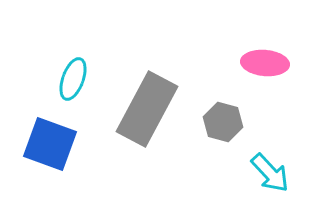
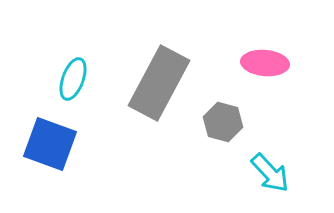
gray rectangle: moved 12 px right, 26 px up
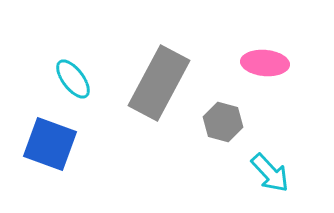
cyan ellipse: rotated 57 degrees counterclockwise
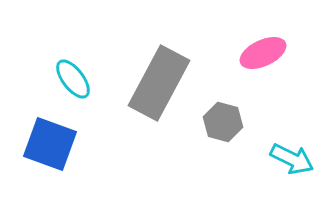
pink ellipse: moved 2 px left, 10 px up; rotated 30 degrees counterclockwise
cyan arrow: moved 22 px right, 14 px up; rotated 21 degrees counterclockwise
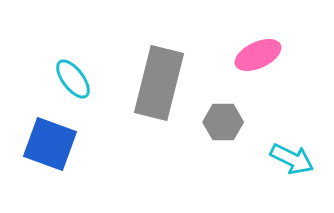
pink ellipse: moved 5 px left, 2 px down
gray rectangle: rotated 14 degrees counterclockwise
gray hexagon: rotated 15 degrees counterclockwise
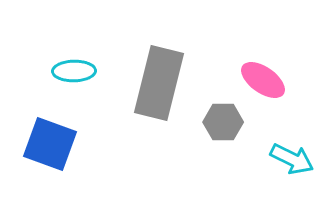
pink ellipse: moved 5 px right, 25 px down; rotated 60 degrees clockwise
cyan ellipse: moved 1 px right, 8 px up; rotated 54 degrees counterclockwise
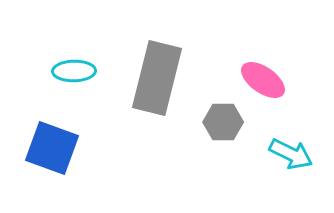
gray rectangle: moved 2 px left, 5 px up
blue square: moved 2 px right, 4 px down
cyan arrow: moved 1 px left, 5 px up
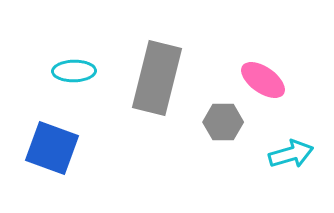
cyan arrow: rotated 42 degrees counterclockwise
